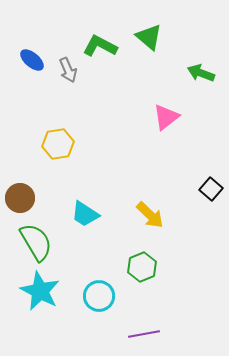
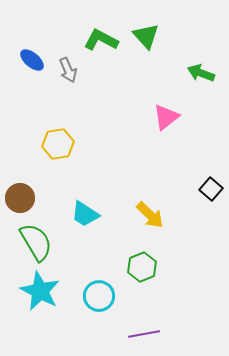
green triangle: moved 3 px left, 1 px up; rotated 8 degrees clockwise
green L-shape: moved 1 px right, 6 px up
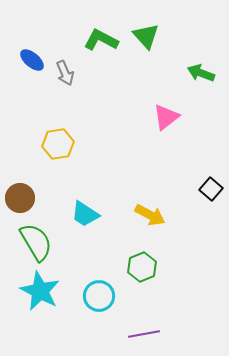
gray arrow: moved 3 px left, 3 px down
yellow arrow: rotated 16 degrees counterclockwise
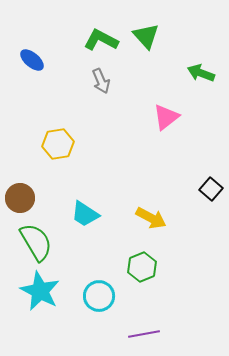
gray arrow: moved 36 px right, 8 px down
yellow arrow: moved 1 px right, 3 px down
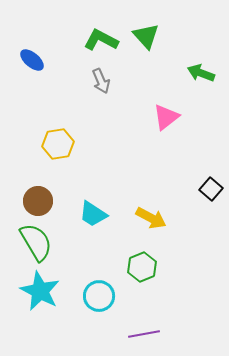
brown circle: moved 18 px right, 3 px down
cyan trapezoid: moved 8 px right
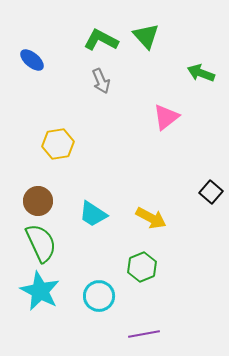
black square: moved 3 px down
green semicircle: moved 5 px right, 1 px down; rotated 6 degrees clockwise
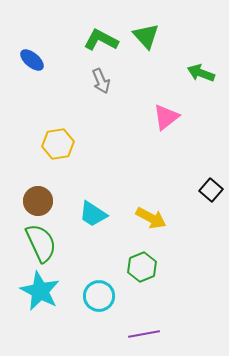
black square: moved 2 px up
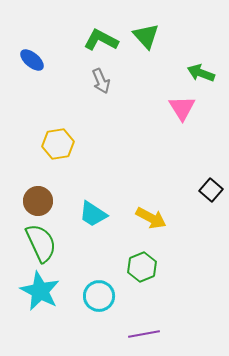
pink triangle: moved 16 px right, 9 px up; rotated 24 degrees counterclockwise
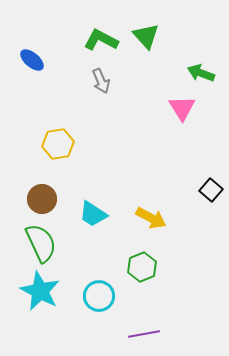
brown circle: moved 4 px right, 2 px up
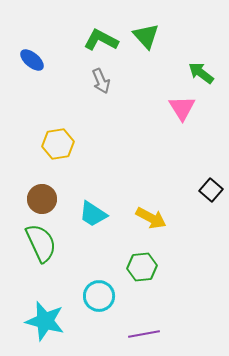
green arrow: rotated 16 degrees clockwise
green hexagon: rotated 16 degrees clockwise
cyan star: moved 5 px right, 30 px down; rotated 12 degrees counterclockwise
